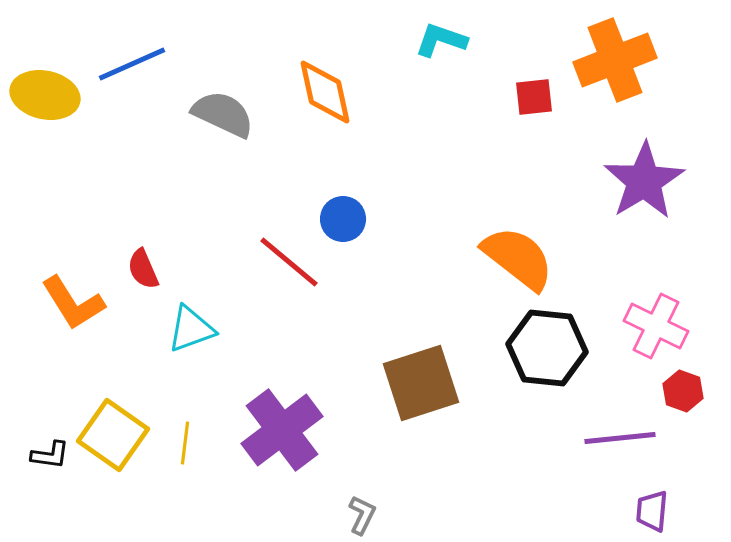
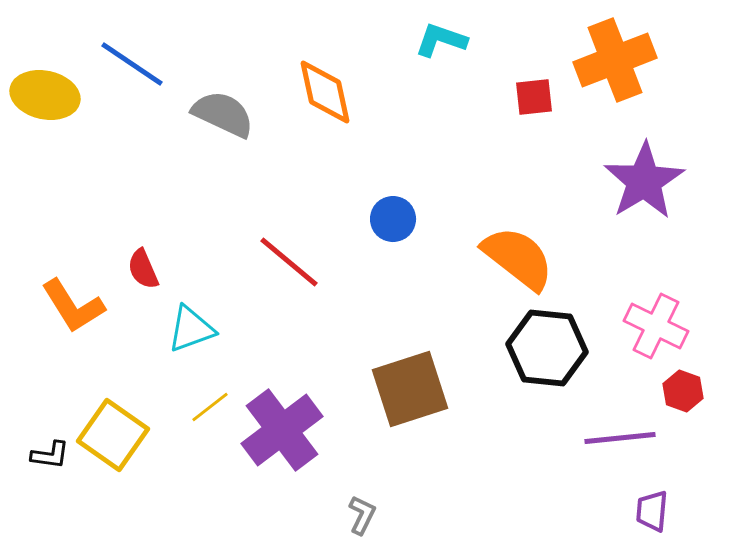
blue line: rotated 58 degrees clockwise
blue circle: moved 50 px right
orange L-shape: moved 3 px down
brown square: moved 11 px left, 6 px down
yellow line: moved 25 px right, 36 px up; rotated 45 degrees clockwise
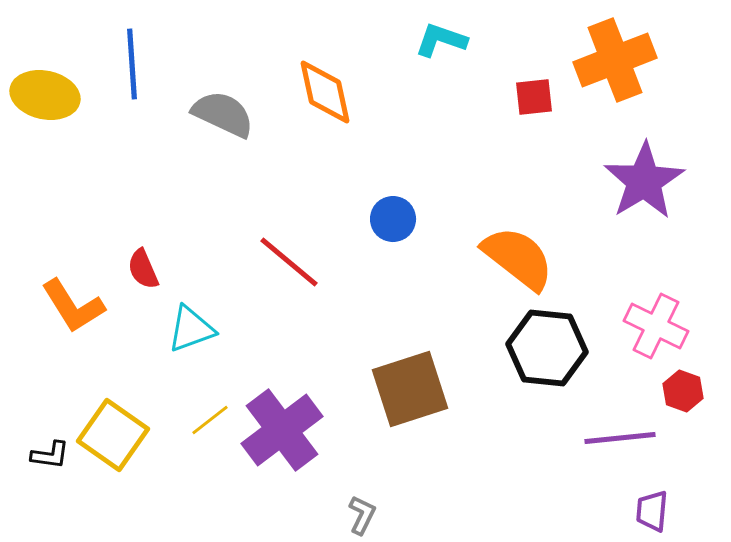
blue line: rotated 52 degrees clockwise
yellow line: moved 13 px down
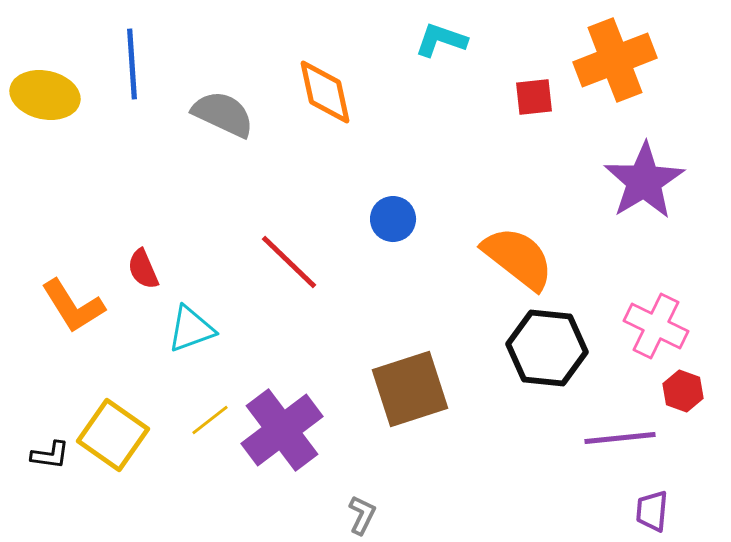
red line: rotated 4 degrees clockwise
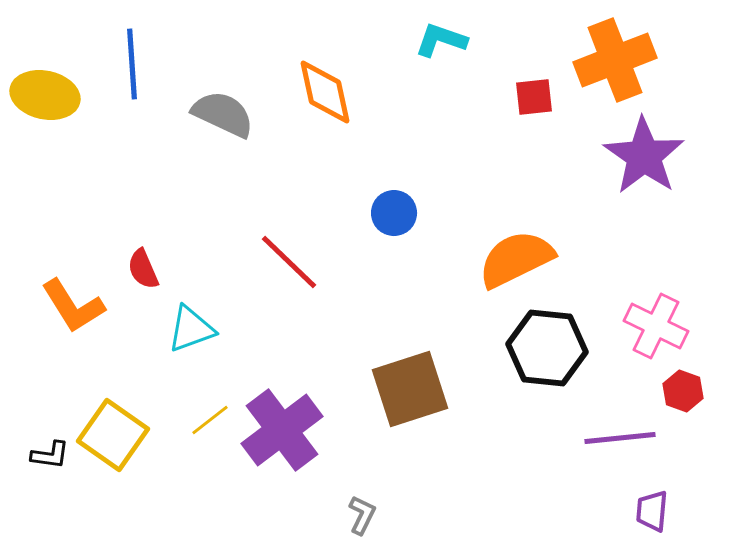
purple star: moved 25 px up; rotated 6 degrees counterclockwise
blue circle: moved 1 px right, 6 px up
orange semicircle: moved 2 px left, 1 px down; rotated 64 degrees counterclockwise
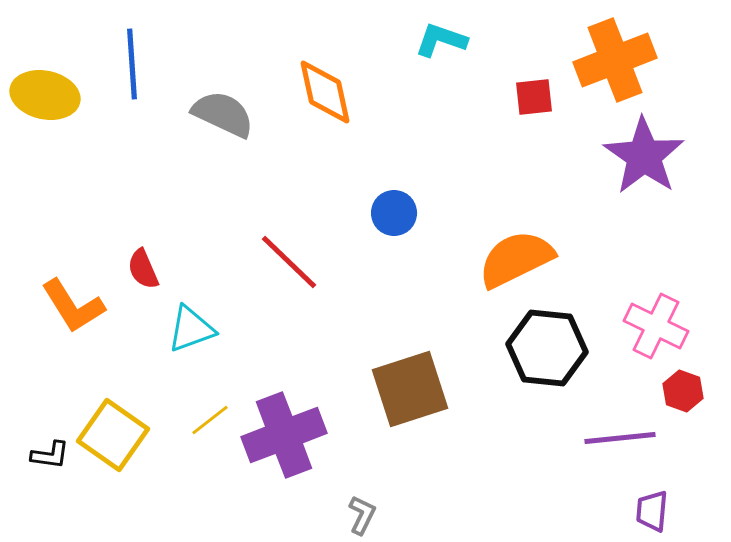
purple cross: moved 2 px right, 5 px down; rotated 16 degrees clockwise
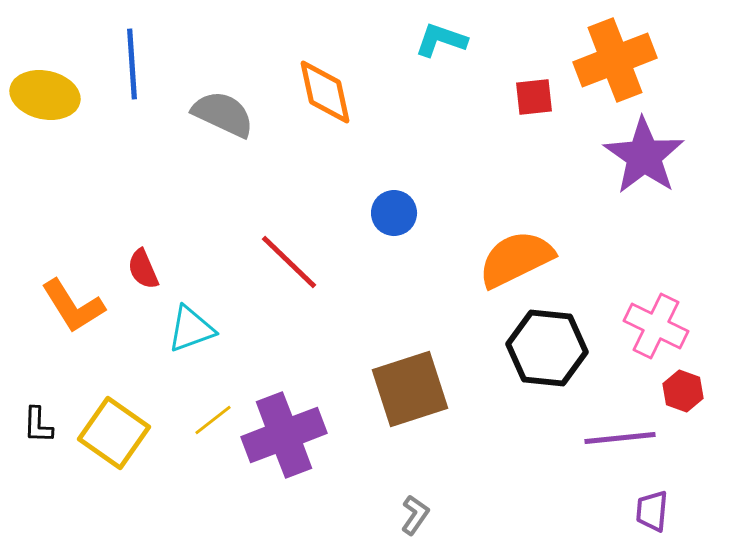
yellow line: moved 3 px right
yellow square: moved 1 px right, 2 px up
black L-shape: moved 12 px left, 30 px up; rotated 84 degrees clockwise
gray L-shape: moved 53 px right; rotated 9 degrees clockwise
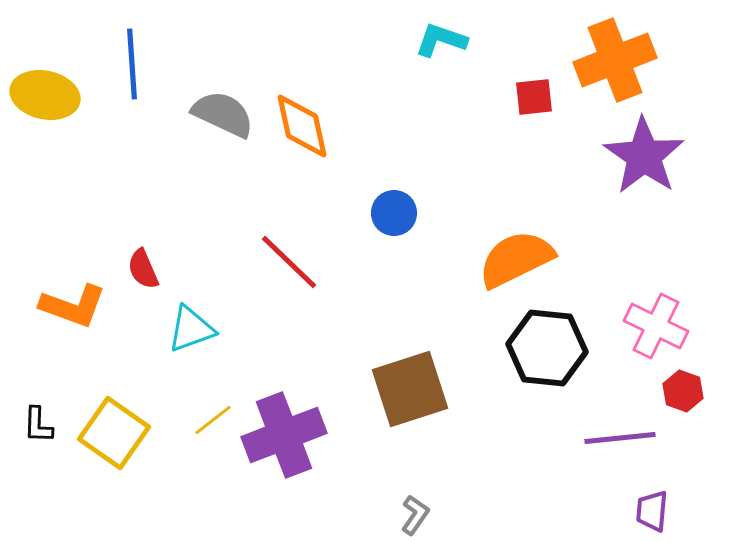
orange diamond: moved 23 px left, 34 px down
orange L-shape: rotated 38 degrees counterclockwise
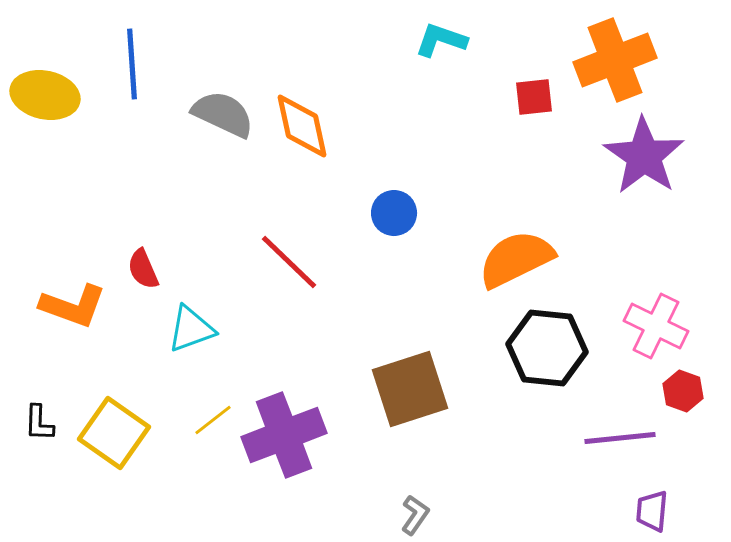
black L-shape: moved 1 px right, 2 px up
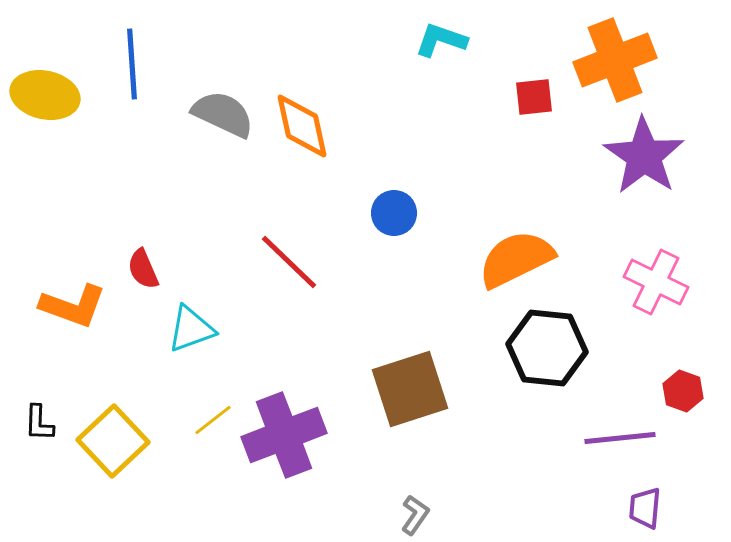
pink cross: moved 44 px up
yellow square: moved 1 px left, 8 px down; rotated 12 degrees clockwise
purple trapezoid: moved 7 px left, 3 px up
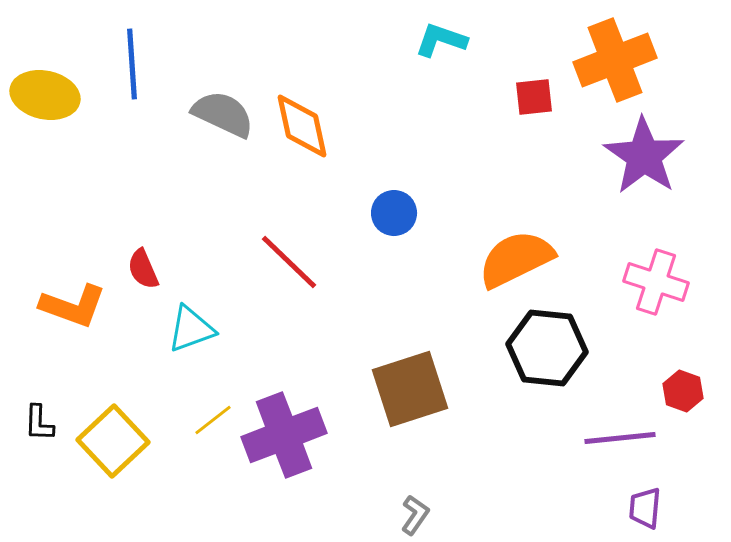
pink cross: rotated 8 degrees counterclockwise
